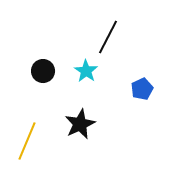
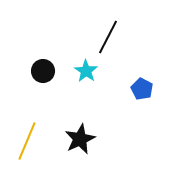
blue pentagon: rotated 20 degrees counterclockwise
black star: moved 15 px down
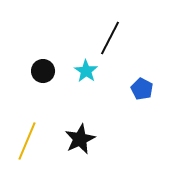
black line: moved 2 px right, 1 px down
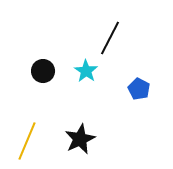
blue pentagon: moved 3 px left
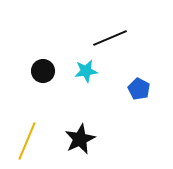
black line: rotated 40 degrees clockwise
cyan star: rotated 30 degrees clockwise
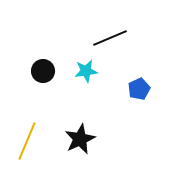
blue pentagon: rotated 20 degrees clockwise
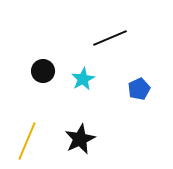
cyan star: moved 3 px left, 8 px down; rotated 20 degrees counterclockwise
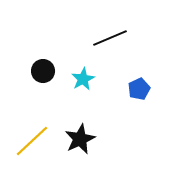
yellow line: moved 5 px right; rotated 24 degrees clockwise
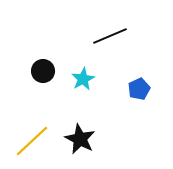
black line: moved 2 px up
black star: rotated 20 degrees counterclockwise
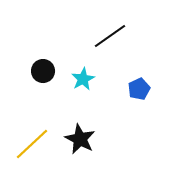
black line: rotated 12 degrees counterclockwise
yellow line: moved 3 px down
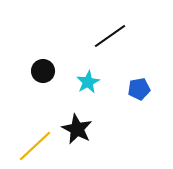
cyan star: moved 5 px right, 3 px down
blue pentagon: rotated 15 degrees clockwise
black star: moved 3 px left, 10 px up
yellow line: moved 3 px right, 2 px down
